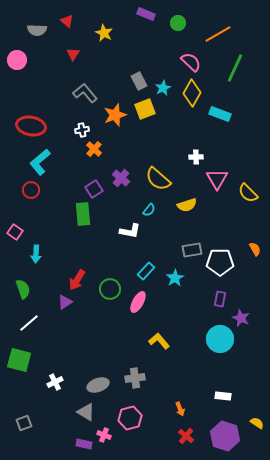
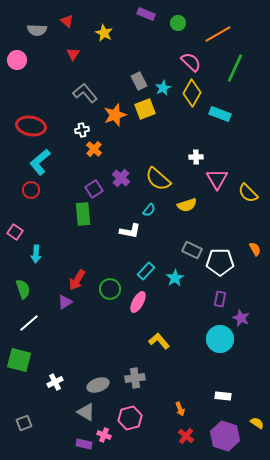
gray rectangle at (192, 250): rotated 36 degrees clockwise
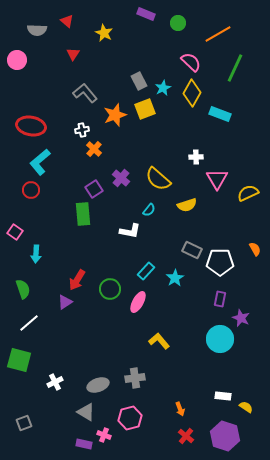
yellow semicircle at (248, 193): rotated 110 degrees clockwise
yellow semicircle at (257, 423): moved 11 px left, 16 px up
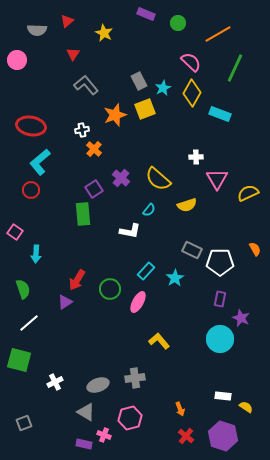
red triangle at (67, 21): rotated 40 degrees clockwise
gray L-shape at (85, 93): moved 1 px right, 8 px up
purple hexagon at (225, 436): moved 2 px left
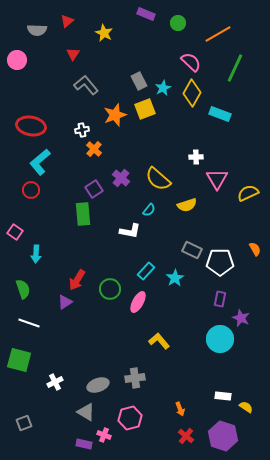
white line at (29, 323): rotated 60 degrees clockwise
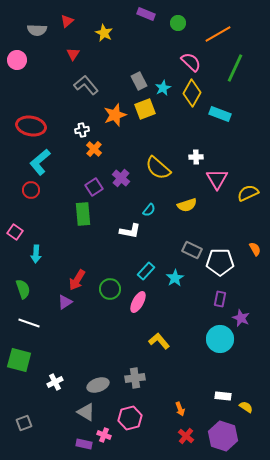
yellow semicircle at (158, 179): moved 11 px up
purple square at (94, 189): moved 2 px up
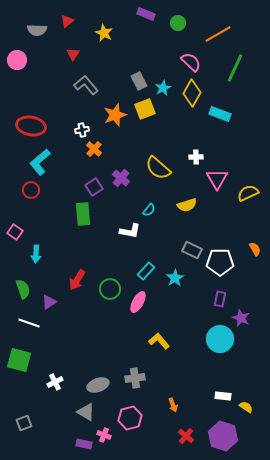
purple triangle at (65, 302): moved 16 px left
orange arrow at (180, 409): moved 7 px left, 4 px up
